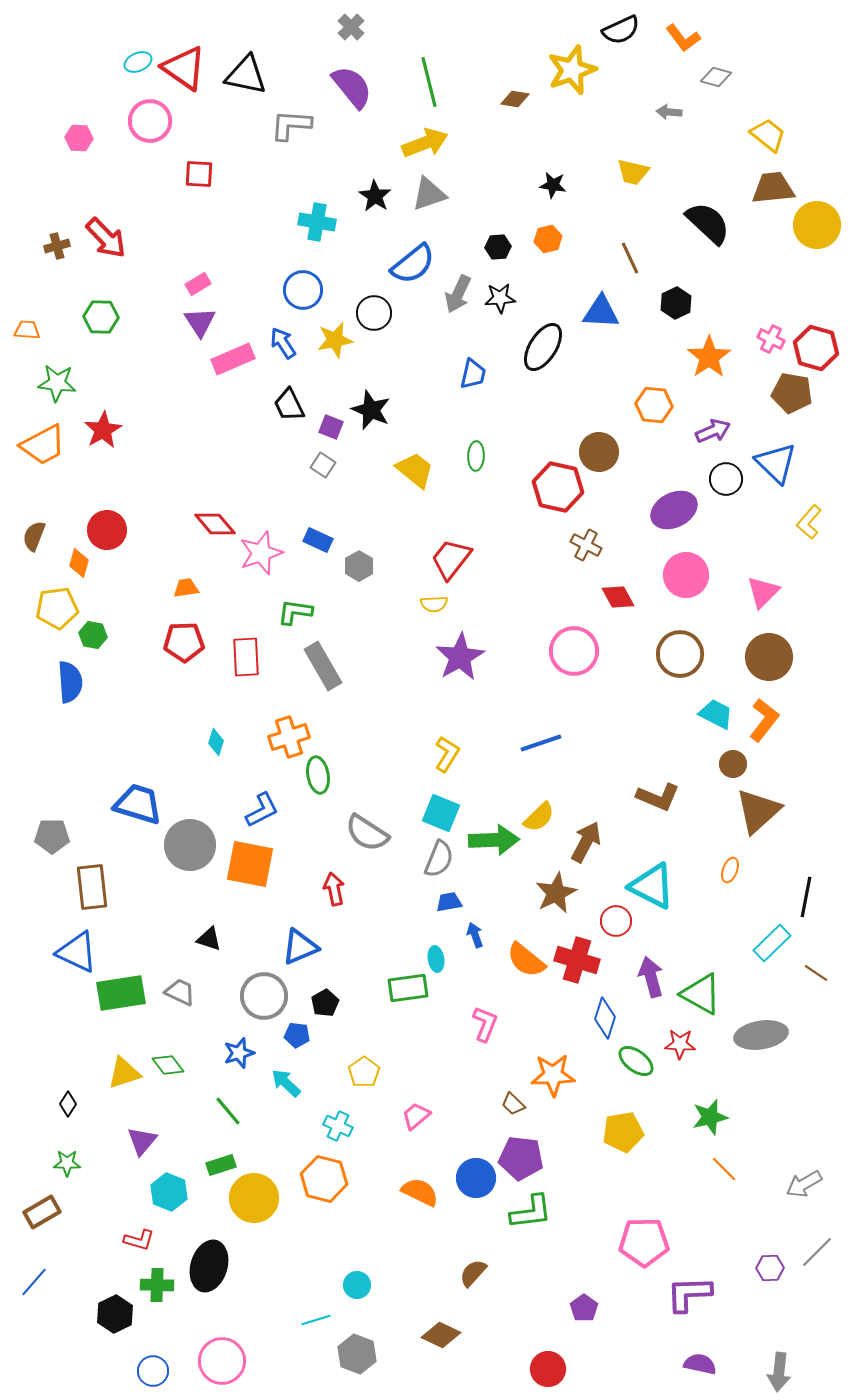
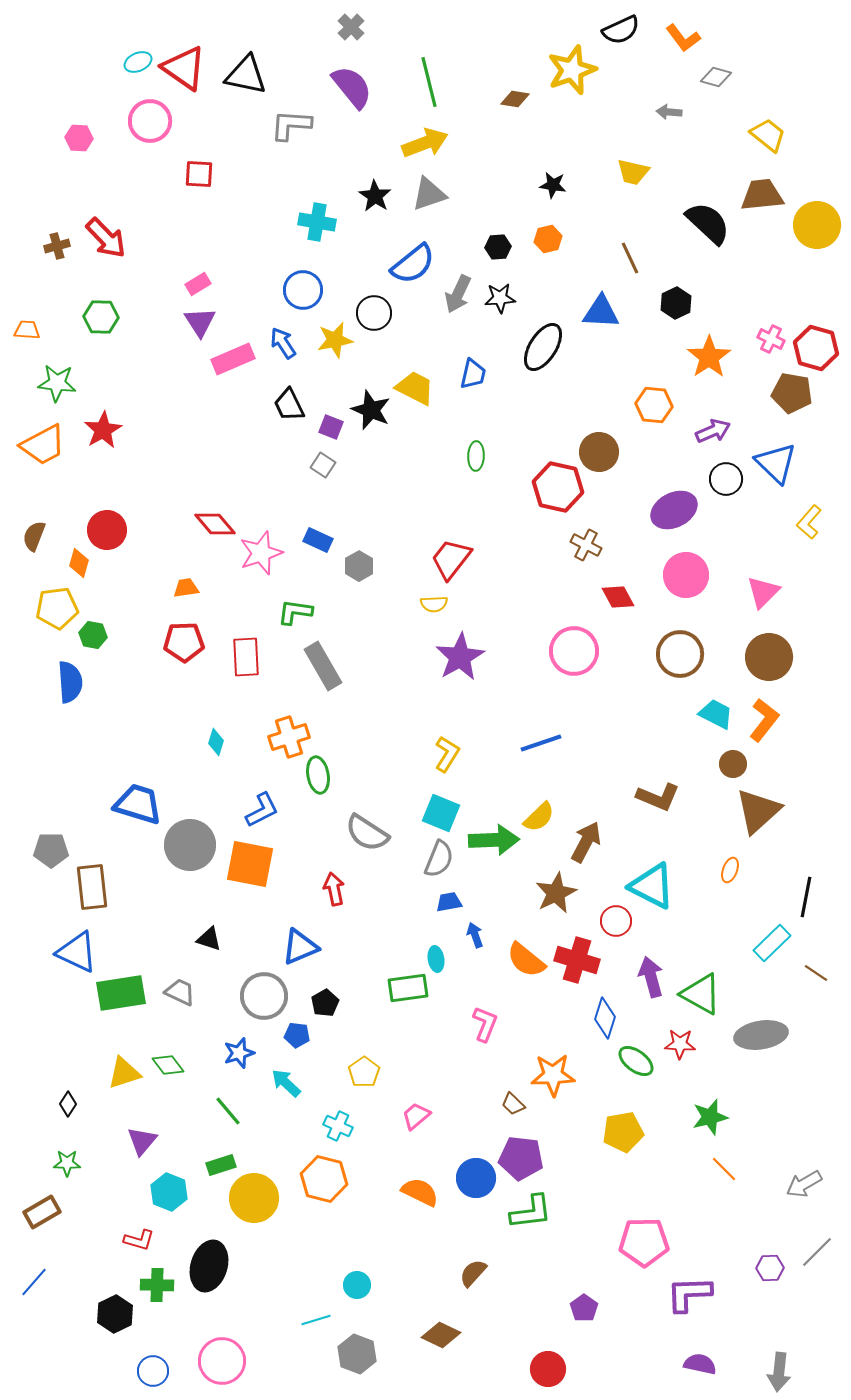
brown trapezoid at (773, 188): moved 11 px left, 7 px down
yellow trapezoid at (415, 470): moved 82 px up; rotated 12 degrees counterclockwise
gray pentagon at (52, 836): moved 1 px left, 14 px down
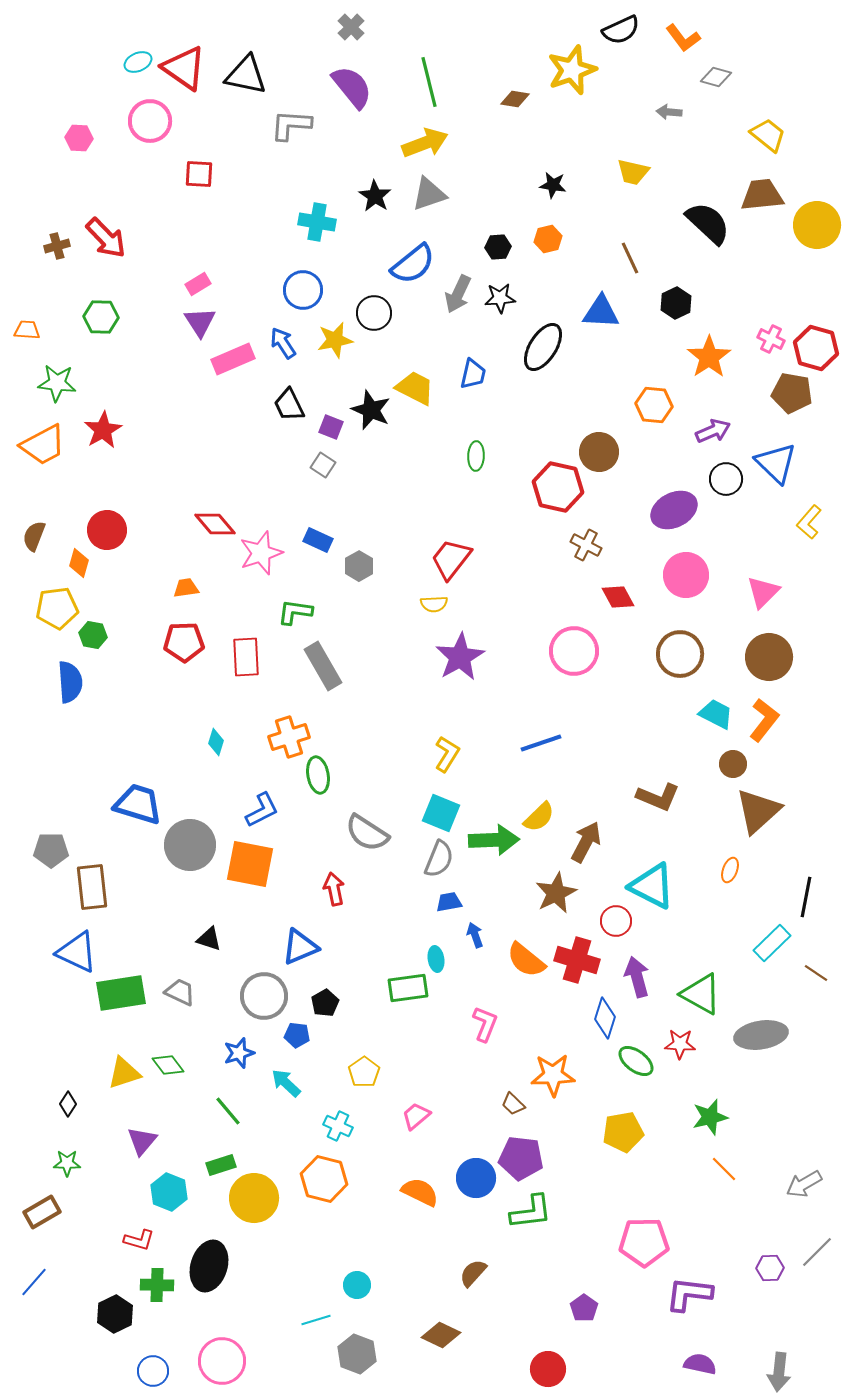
purple arrow at (651, 977): moved 14 px left
purple L-shape at (689, 1294): rotated 9 degrees clockwise
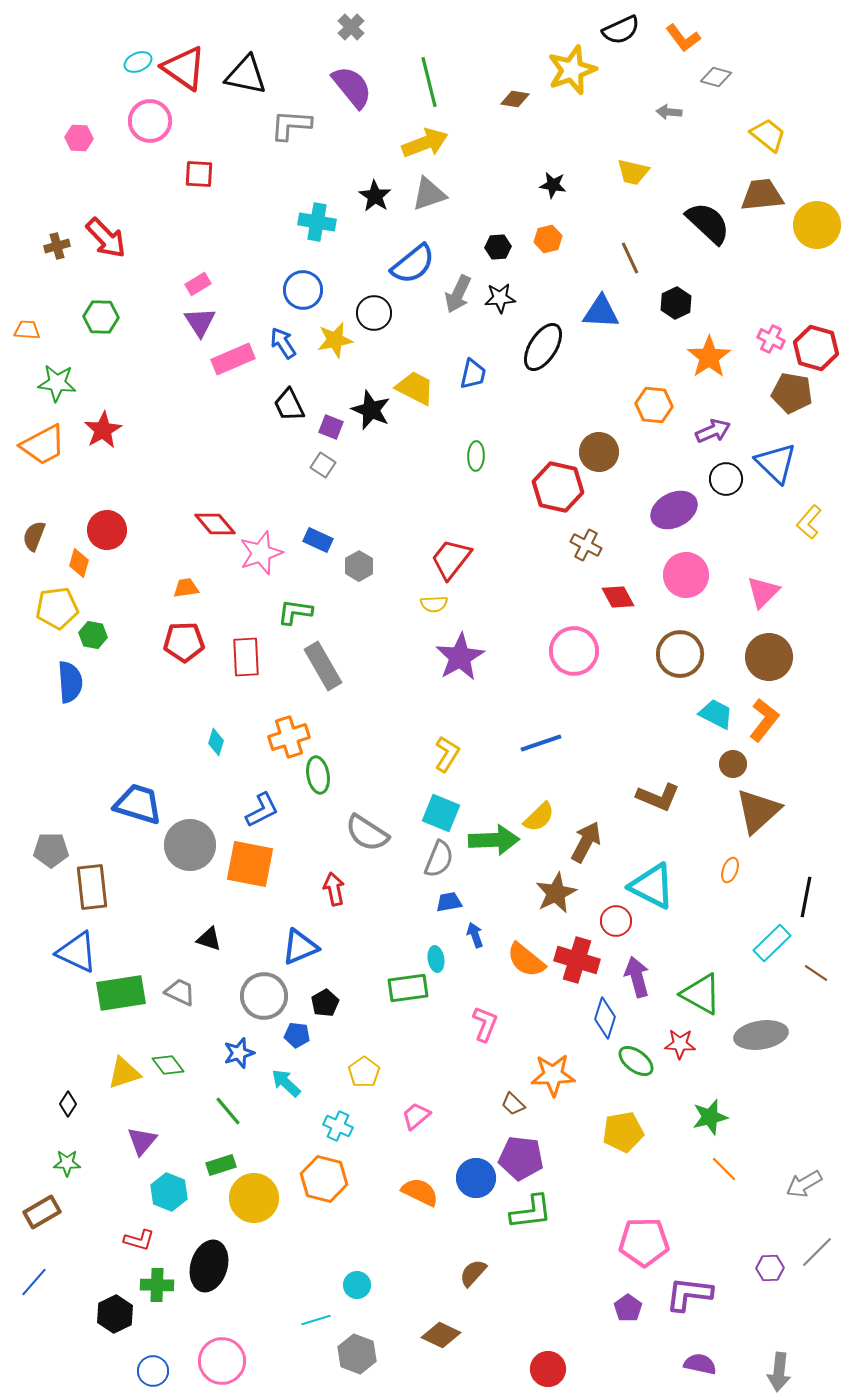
purple pentagon at (584, 1308): moved 44 px right
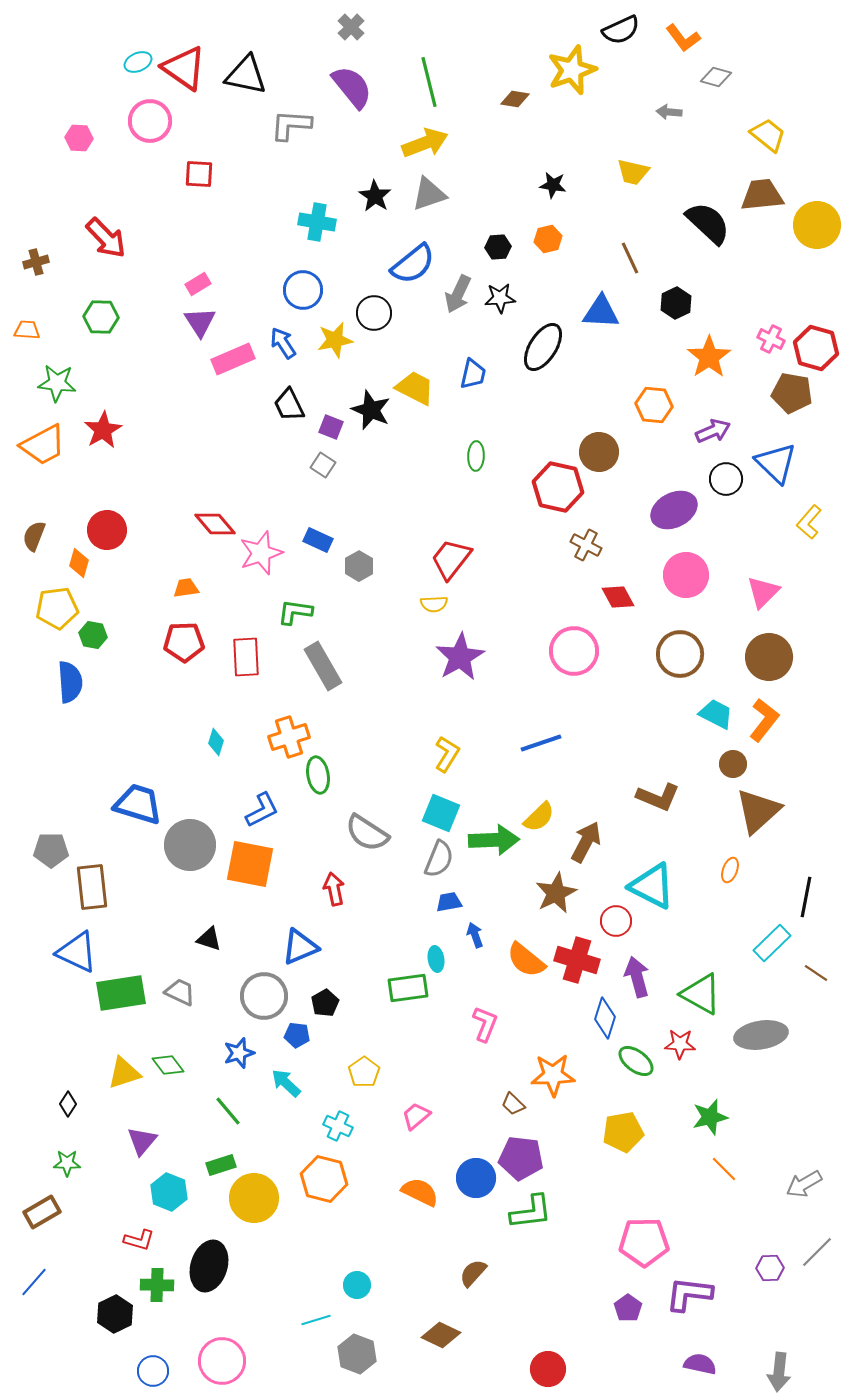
brown cross at (57, 246): moved 21 px left, 16 px down
